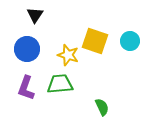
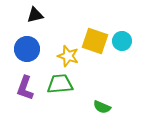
black triangle: rotated 42 degrees clockwise
cyan circle: moved 8 px left
yellow star: moved 1 px down
purple L-shape: moved 1 px left
green semicircle: rotated 138 degrees clockwise
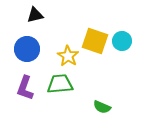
yellow star: rotated 15 degrees clockwise
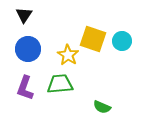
black triangle: moved 11 px left; rotated 42 degrees counterclockwise
yellow square: moved 2 px left, 2 px up
blue circle: moved 1 px right
yellow star: moved 1 px up
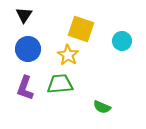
yellow square: moved 12 px left, 10 px up
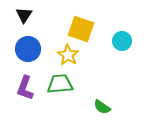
green semicircle: rotated 12 degrees clockwise
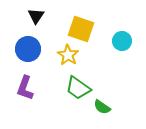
black triangle: moved 12 px right, 1 px down
green trapezoid: moved 18 px right, 4 px down; rotated 140 degrees counterclockwise
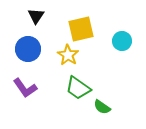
yellow square: rotated 32 degrees counterclockwise
purple L-shape: rotated 55 degrees counterclockwise
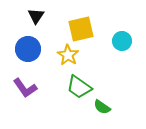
green trapezoid: moved 1 px right, 1 px up
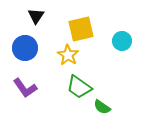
blue circle: moved 3 px left, 1 px up
